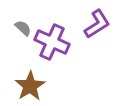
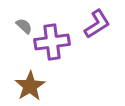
gray semicircle: moved 1 px right, 2 px up
purple cross: rotated 32 degrees counterclockwise
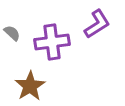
gray semicircle: moved 12 px left, 7 px down
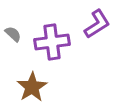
gray semicircle: moved 1 px right, 1 px down
brown star: moved 2 px right, 1 px down
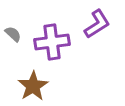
brown star: moved 1 px right, 1 px up
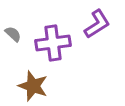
purple cross: moved 1 px right, 1 px down
brown star: rotated 20 degrees counterclockwise
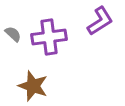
purple L-shape: moved 3 px right, 3 px up
purple cross: moved 4 px left, 6 px up
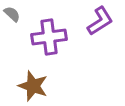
gray semicircle: moved 1 px left, 20 px up
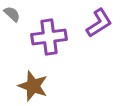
purple L-shape: moved 1 px left, 2 px down
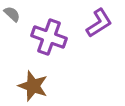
purple cross: rotated 28 degrees clockwise
